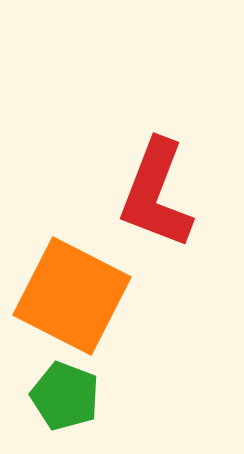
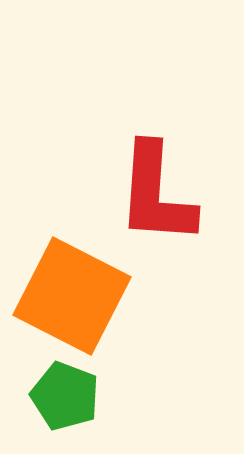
red L-shape: rotated 17 degrees counterclockwise
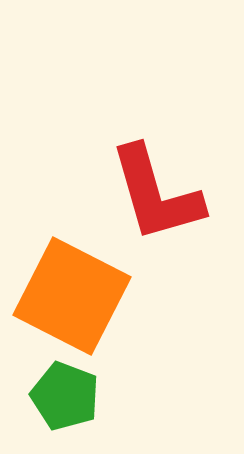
red L-shape: rotated 20 degrees counterclockwise
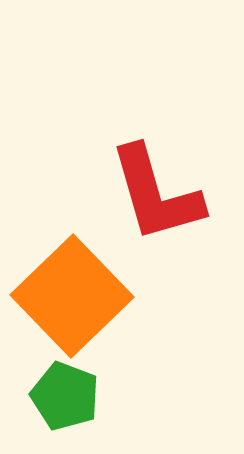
orange square: rotated 19 degrees clockwise
